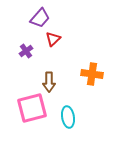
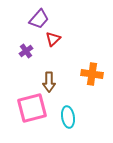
purple trapezoid: moved 1 px left, 1 px down
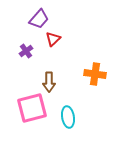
orange cross: moved 3 px right
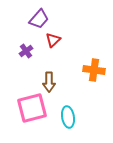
red triangle: moved 1 px down
orange cross: moved 1 px left, 4 px up
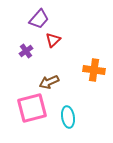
brown arrow: rotated 66 degrees clockwise
